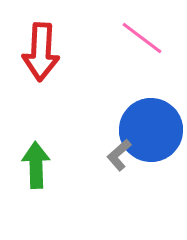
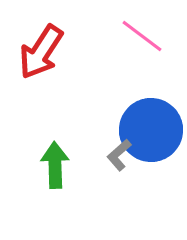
pink line: moved 2 px up
red arrow: rotated 30 degrees clockwise
green arrow: moved 19 px right
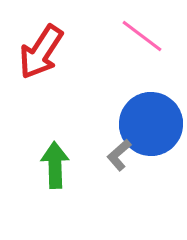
blue circle: moved 6 px up
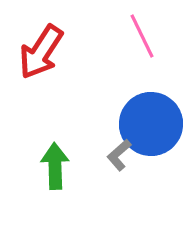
pink line: rotated 27 degrees clockwise
green arrow: moved 1 px down
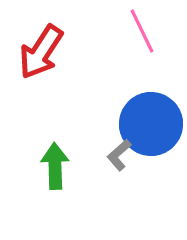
pink line: moved 5 px up
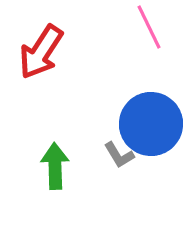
pink line: moved 7 px right, 4 px up
gray L-shape: rotated 80 degrees counterclockwise
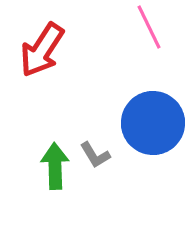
red arrow: moved 1 px right, 2 px up
blue circle: moved 2 px right, 1 px up
gray L-shape: moved 24 px left
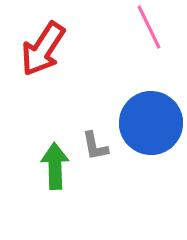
red arrow: moved 1 px right, 1 px up
blue circle: moved 2 px left
gray L-shape: moved 9 px up; rotated 20 degrees clockwise
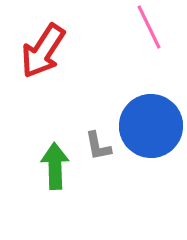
red arrow: moved 2 px down
blue circle: moved 3 px down
gray L-shape: moved 3 px right
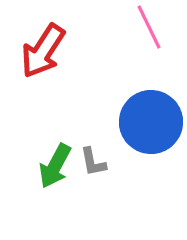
blue circle: moved 4 px up
gray L-shape: moved 5 px left, 16 px down
green arrow: rotated 150 degrees counterclockwise
